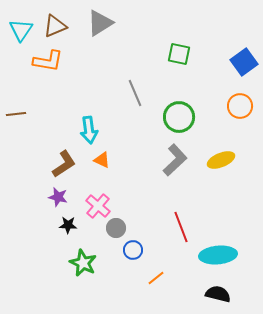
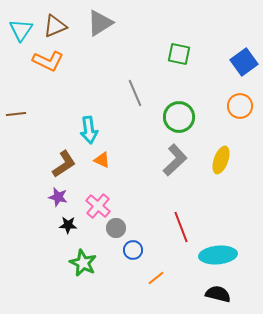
orange L-shape: rotated 16 degrees clockwise
yellow ellipse: rotated 48 degrees counterclockwise
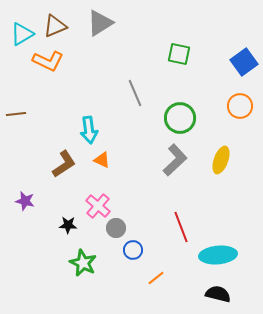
cyan triangle: moved 1 px right, 4 px down; rotated 25 degrees clockwise
green circle: moved 1 px right, 1 px down
purple star: moved 33 px left, 4 px down
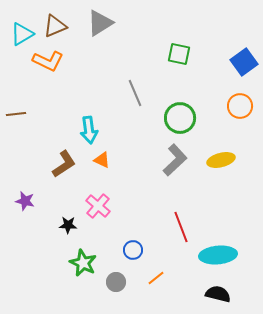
yellow ellipse: rotated 56 degrees clockwise
gray circle: moved 54 px down
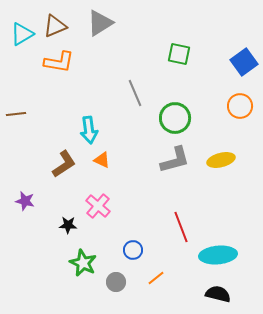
orange L-shape: moved 11 px right, 1 px down; rotated 16 degrees counterclockwise
green circle: moved 5 px left
gray L-shape: rotated 28 degrees clockwise
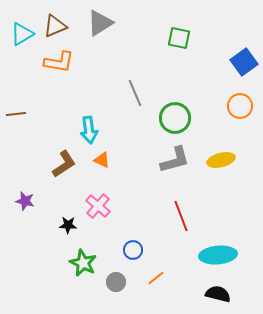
green square: moved 16 px up
red line: moved 11 px up
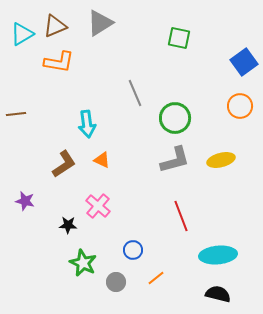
cyan arrow: moved 2 px left, 6 px up
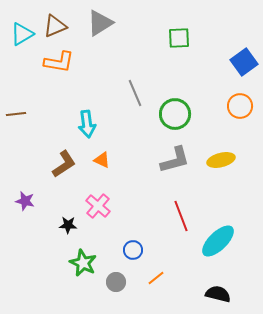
green square: rotated 15 degrees counterclockwise
green circle: moved 4 px up
cyan ellipse: moved 14 px up; rotated 39 degrees counterclockwise
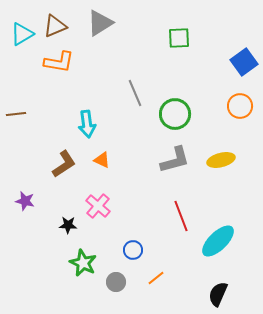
black semicircle: rotated 80 degrees counterclockwise
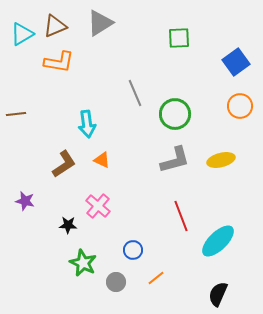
blue square: moved 8 px left
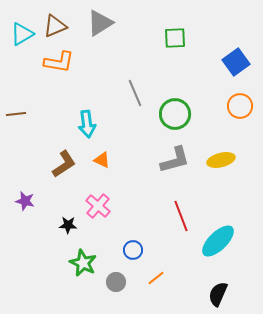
green square: moved 4 px left
